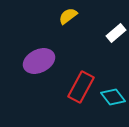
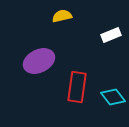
yellow semicircle: moved 6 px left; rotated 24 degrees clockwise
white rectangle: moved 5 px left, 2 px down; rotated 18 degrees clockwise
red rectangle: moved 4 px left; rotated 20 degrees counterclockwise
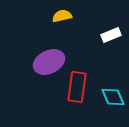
purple ellipse: moved 10 px right, 1 px down
cyan diamond: rotated 15 degrees clockwise
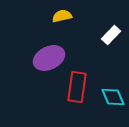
white rectangle: rotated 24 degrees counterclockwise
purple ellipse: moved 4 px up
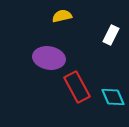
white rectangle: rotated 18 degrees counterclockwise
purple ellipse: rotated 36 degrees clockwise
red rectangle: rotated 36 degrees counterclockwise
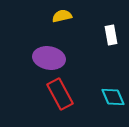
white rectangle: rotated 36 degrees counterclockwise
red rectangle: moved 17 px left, 7 px down
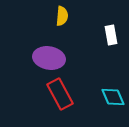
yellow semicircle: rotated 108 degrees clockwise
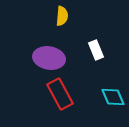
white rectangle: moved 15 px left, 15 px down; rotated 12 degrees counterclockwise
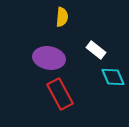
yellow semicircle: moved 1 px down
white rectangle: rotated 30 degrees counterclockwise
cyan diamond: moved 20 px up
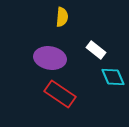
purple ellipse: moved 1 px right
red rectangle: rotated 28 degrees counterclockwise
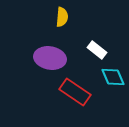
white rectangle: moved 1 px right
red rectangle: moved 15 px right, 2 px up
